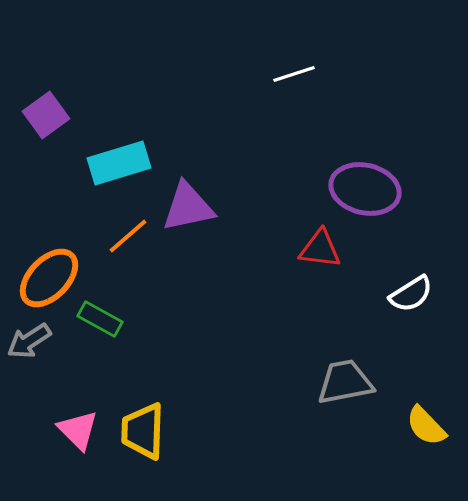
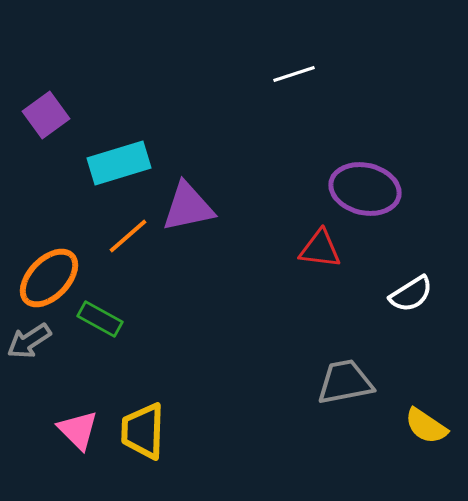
yellow semicircle: rotated 12 degrees counterclockwise
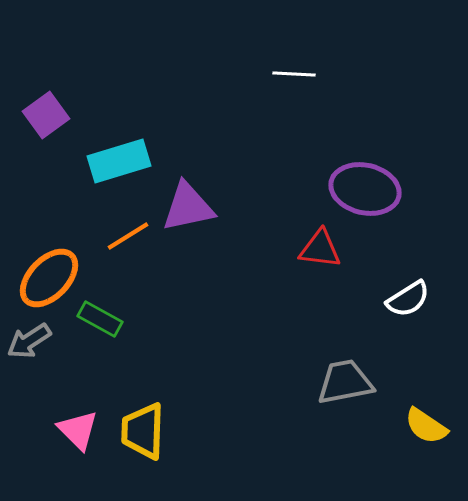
white line: rotated 21 degrees clockwise
cyan rectangle: moved 2 px up
orange line: rotated 9 degrees clockwise
white semicircle: moved 3 px left, 5 px down
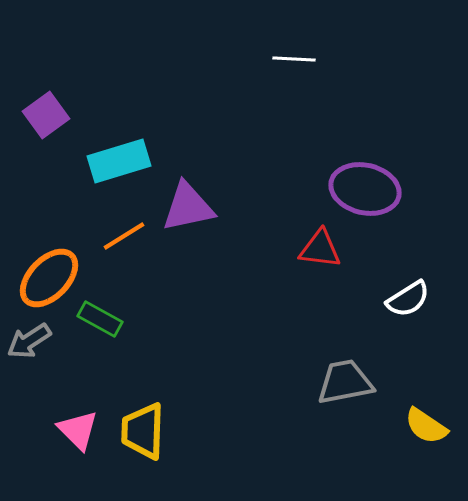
white line: moved 15 px up
orange line: moved 4 px left
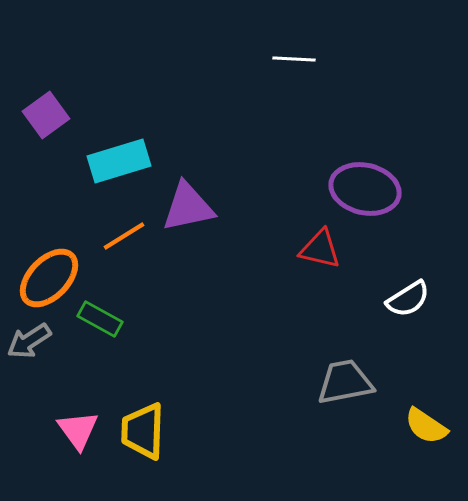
red triangle: rotated 6 degrees clockwise
pink triangle: rotated 9 degrees clockwise
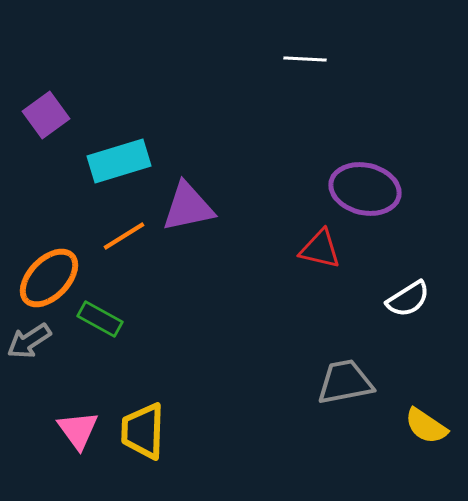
white line: moved 11 px right
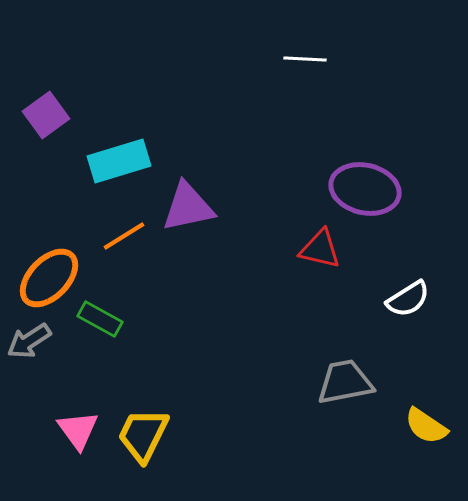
yellow trapezoid: moved 4 px down; rotated 24 degrees clockwise
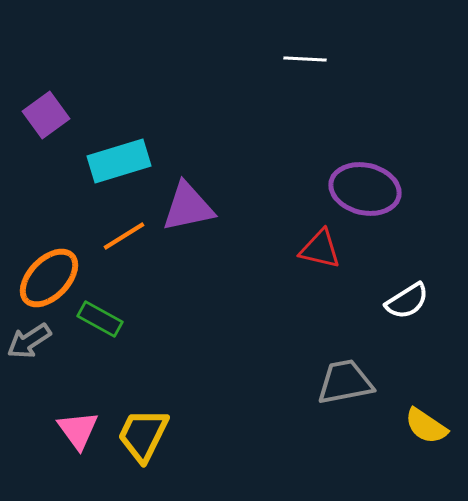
white semicircle: moved 1 px left, 2 px down
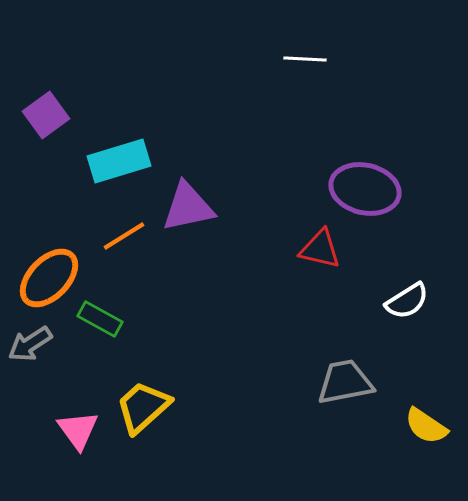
gray arrow: moved 1 px right, 3 px down
yellow trapezoid: moved 28 px up; rotated 22 degrees clockwise
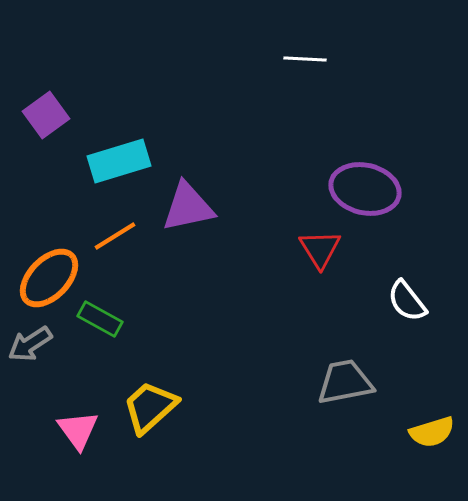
orange line: moved 9 px left
red triangle: rotated 45 degrees clockwise
white semicircle: rotated 84 degrees clockwise
yellow trapezoid: moved 7 px right
yellow semicircle: moved 6 px right, 6 px down; rotated 51 degrees counterclockwise
